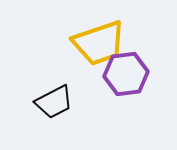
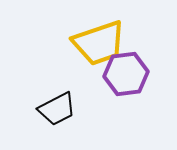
black trapezoid: moved 3 px right, 7 px down
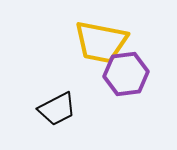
yellow trapezoid: moved 2 px right, 1 px up; rotated 30 degrees clockwise
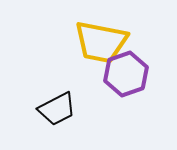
purple hexagon: rotated 12 degrees counterclockwise
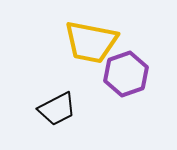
yellow trapezoid: moved 10 px left
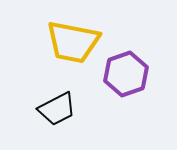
yellow trapezoid: moved 18 px left
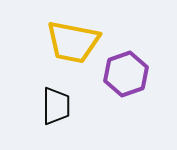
black trapezoid: moved 1 px left, 3 px up; rotated 63 degrees counterclockwise
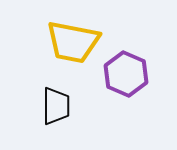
purple hexagon: rotated 18 degrees counterclockwise
